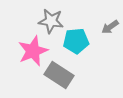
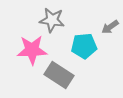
gray star: moved 1 px right, 1 px up
cyan pentagon: moved 8 px right, 5 px down
pink star: moved 1 px left, 1 px up; rotated 20 degrees clockwise
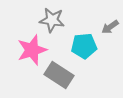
pink star: rotated 16 degrees counterclockwise
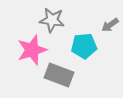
gray arrow: moved 2 px up
gray rectangle: rotated 12 degrees counterclockwise
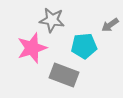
pink star: moved 2 px up
gray rectangle: moved 5 px right
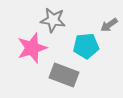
gray star: moved 1 px right
gray arrow: moved 1 px left
cyan pentagon: moved 2 px right
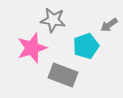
cyan pentagon: rotated 15 degrees counterclockwise
gray rectangle: moved 1 px left
